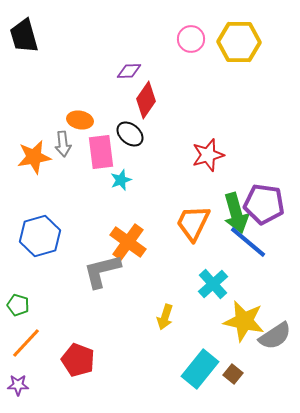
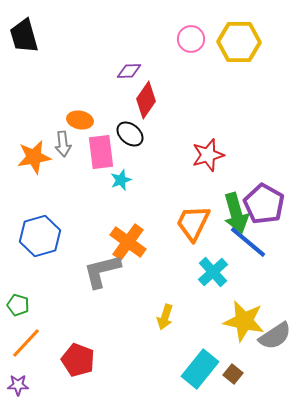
purple pentagon: rotated 21 degrees clockwise
cyan cross: moved 12 px up
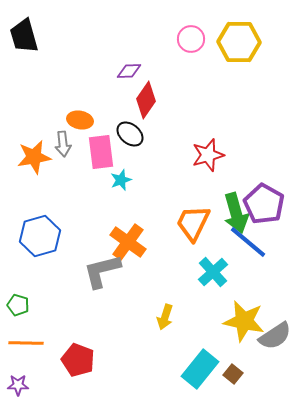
orange line: rotated 48 degrees clockwise
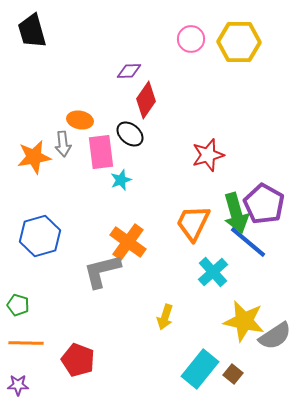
black trapezoid: moved 8 px right, 5 px up
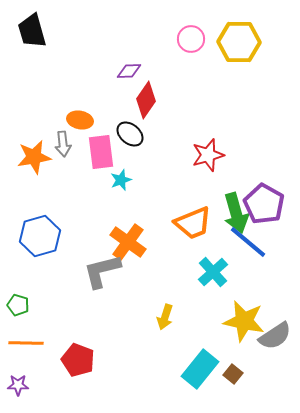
orange trapezoid: rotated 138 degrees counterclockwise
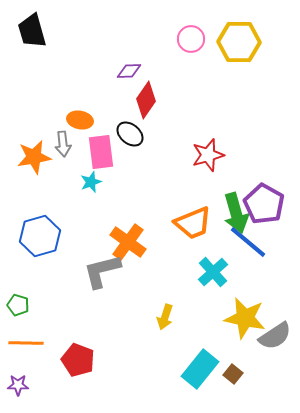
cyan star: moved 30 px left, 2 px down
yellow star: moved 1 px right, 3 px up
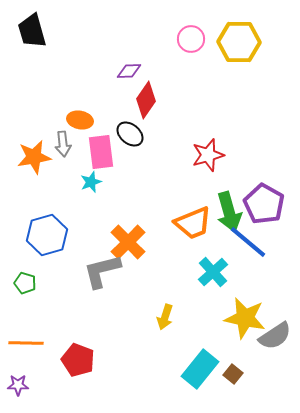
green arrow: moved 7 px left, 1 px up
blue hexagon: moved 7 px right, 1 px up
orange cross: rotated 9 degrees clockwise
green pentagon: moved 7 px right, 22 px up
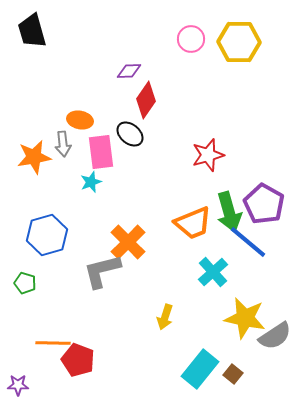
orange line: moved 27 px right
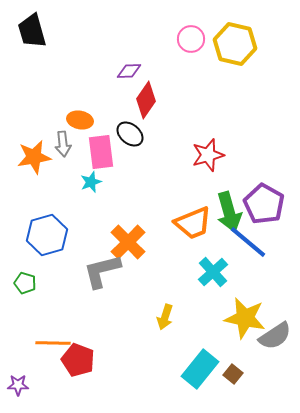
yellow hexagon: moved 4 px left, 2 px down; rotated 12 degrees clockwise
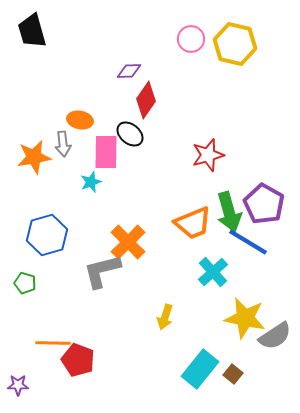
pink rectangle: moved 5 px right; rotated 8 degrees clockwise
blue line: rotated 9 degrees counterclockwise
